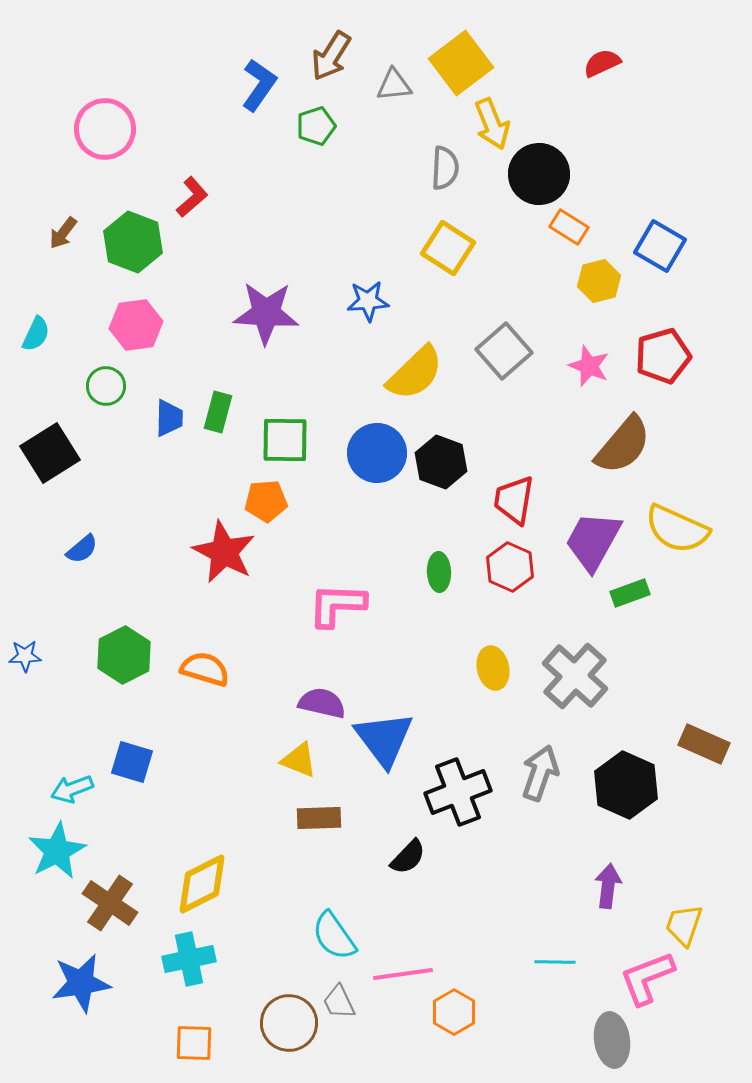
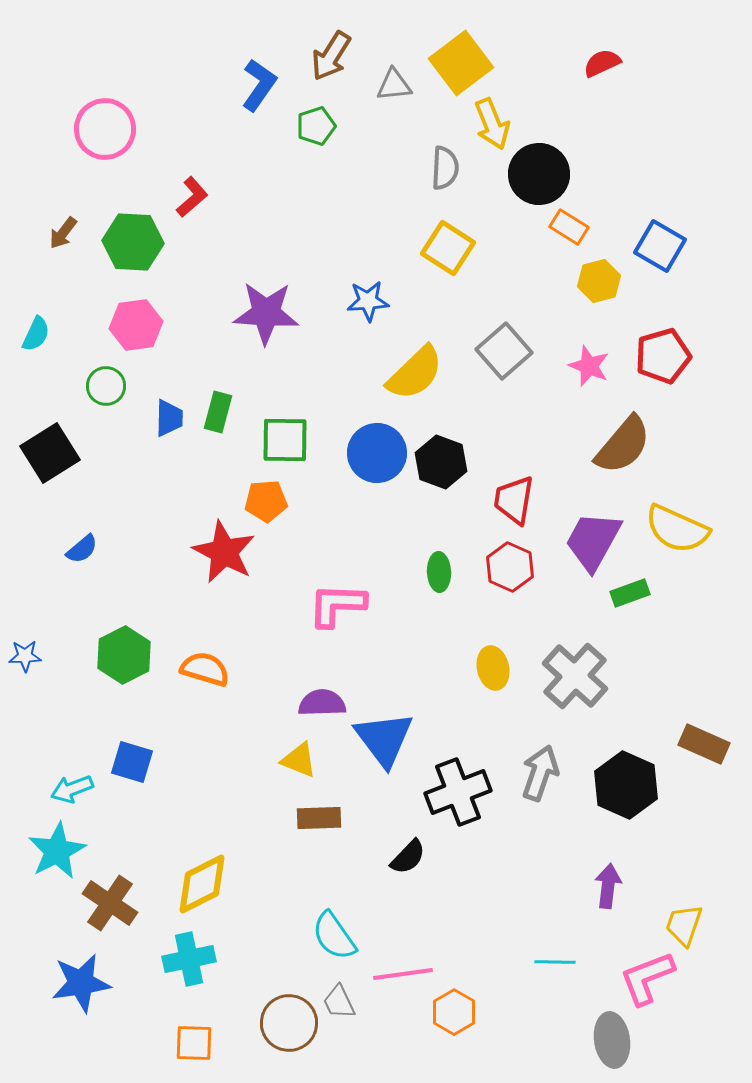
green hexagon at (133, 242): rotated 18 degrees counterclockwise
purple semicircle at (322, 703): rotated 15 degrees counterclockwise
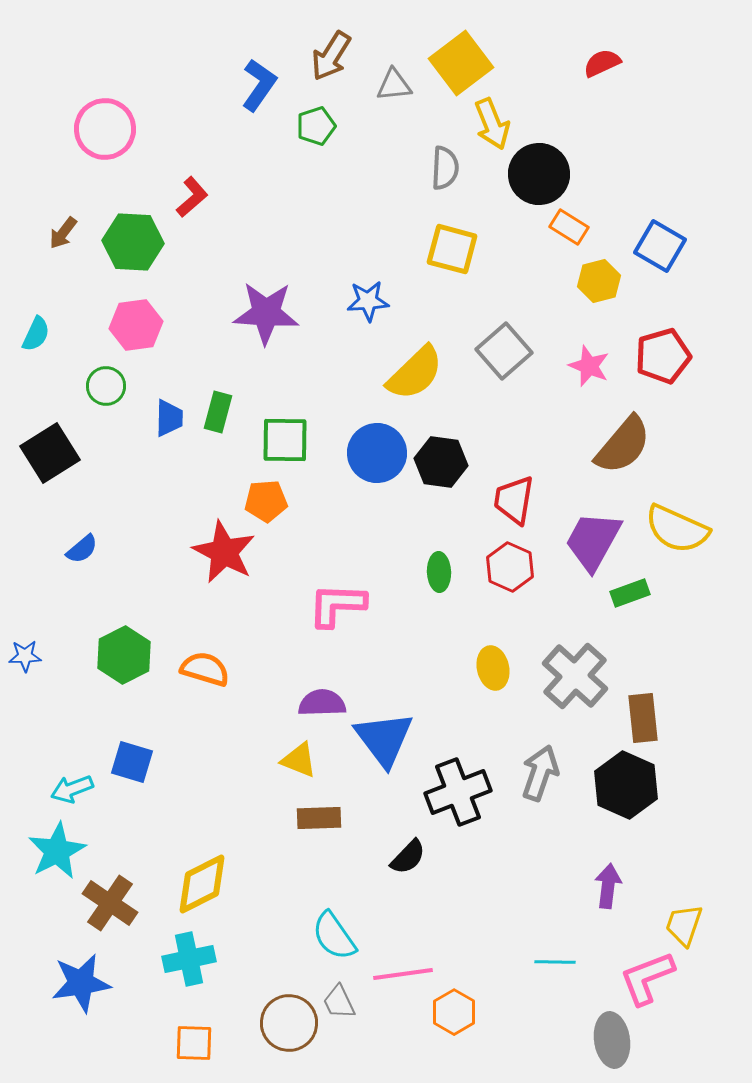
yellow square at (448, 248): moved 4 px right, 1 px down; rotated 18 degrees counterclockwise
black hexagon at (441, 462): rotated 12 degrees counterclockwise
brown rectangle at (704, 744): moved 61 px left, 26 px up; rotated 60 degrees clockwise
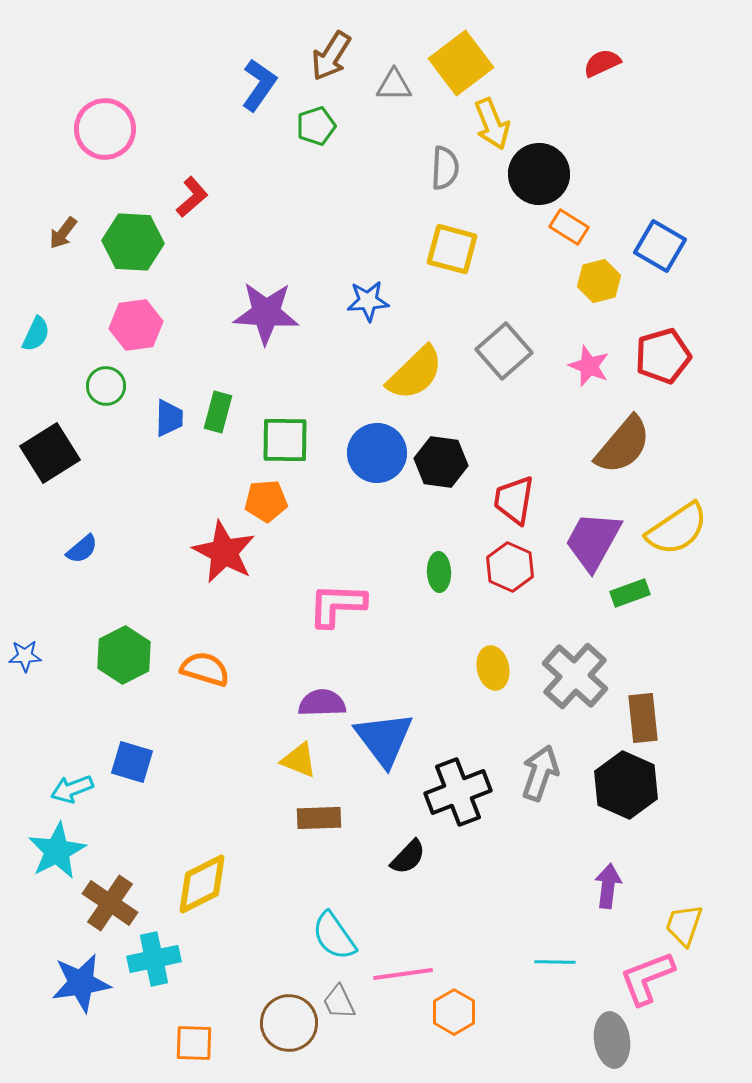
gray triangle at (394, 85): rotated 6 degrees clockwise
yellow semicircle at (677, 529): rotated 58 degrees counterclockwise
cyan cross at (189, 959): moved 35 px left
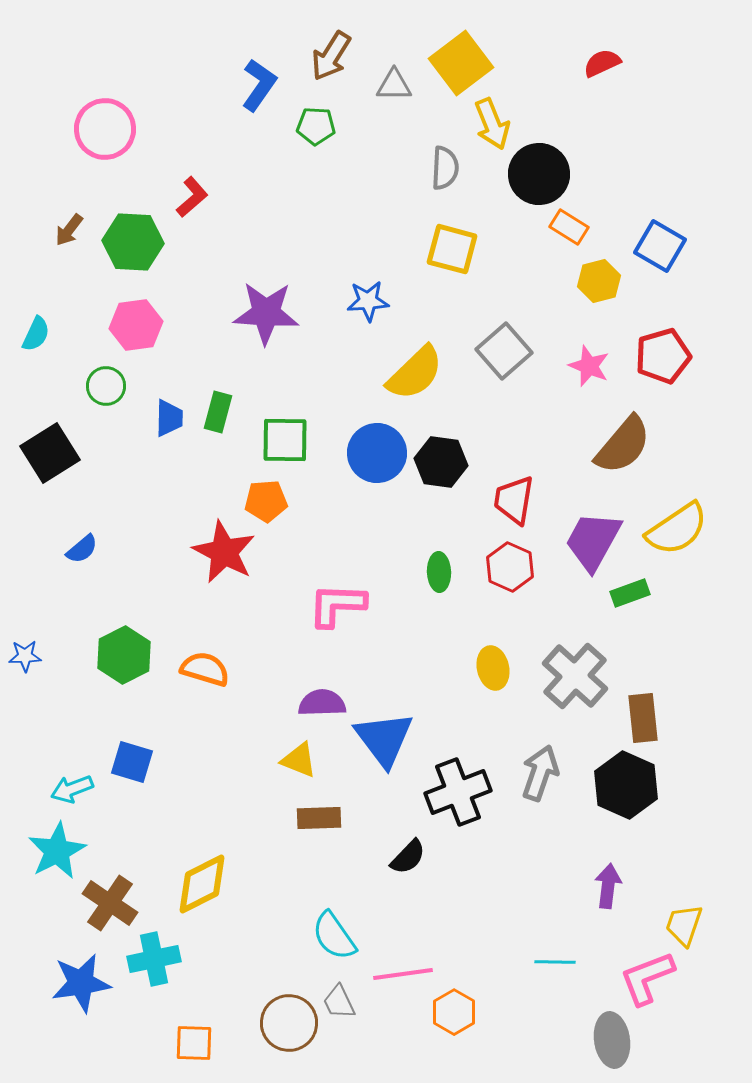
green pentagon at (316, 126): rotated 21 degrees clockwise
brown arrow at (63, 233): moved 6 px right, 3 px up
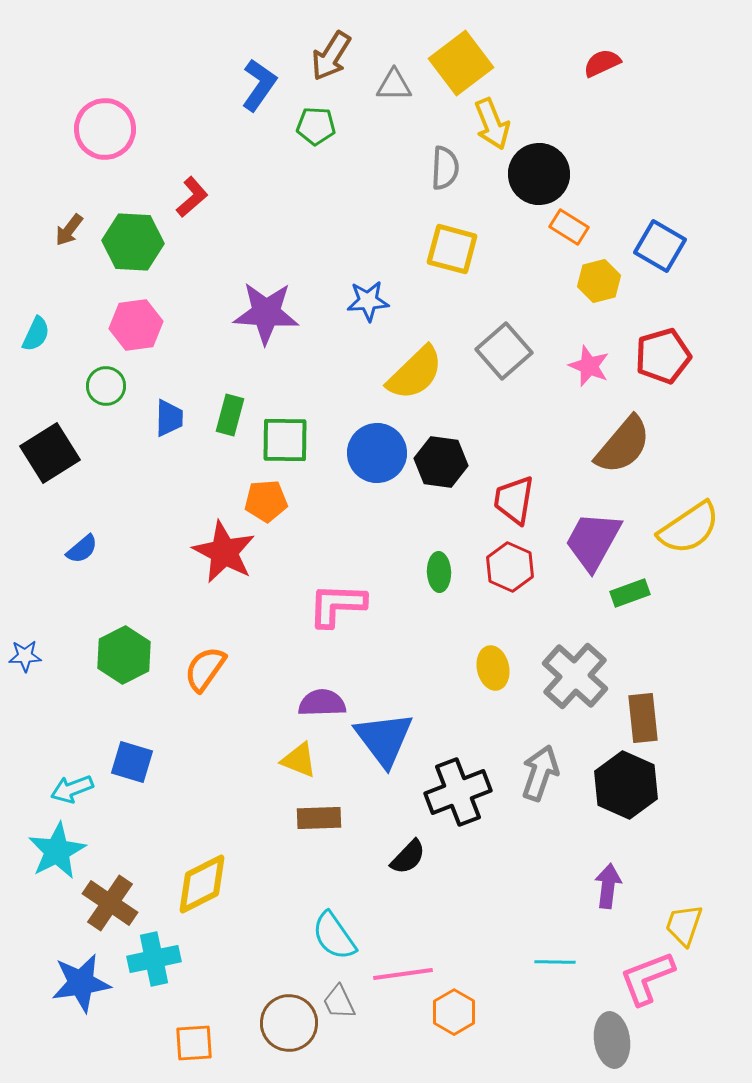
green rectangle at (218, 412): moved 12 px right, 3 px down
yellow semicircle at (677, 529): moved 12 px right, 1 px up
orange semicircle at (205, 669): rotated 72 degrees counterclockwise
orange square at (194, 1043): rotated 6 degrees counterclockwise
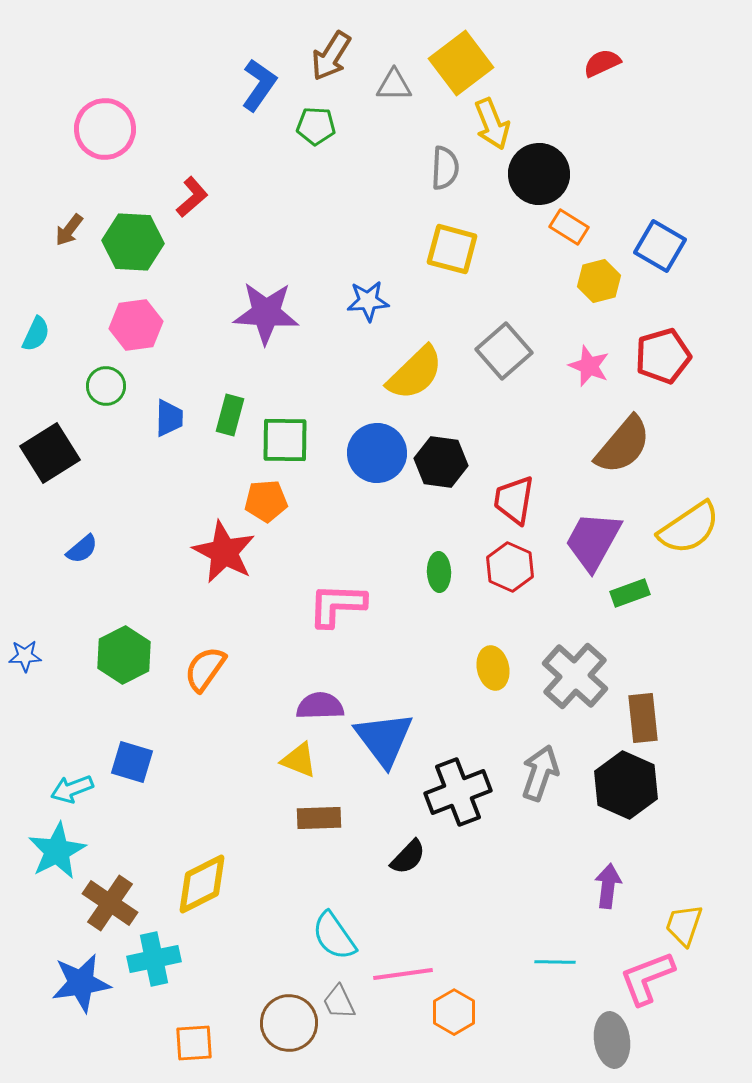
purple semicircle at (322, 703): moved 2 px left, 3 px down
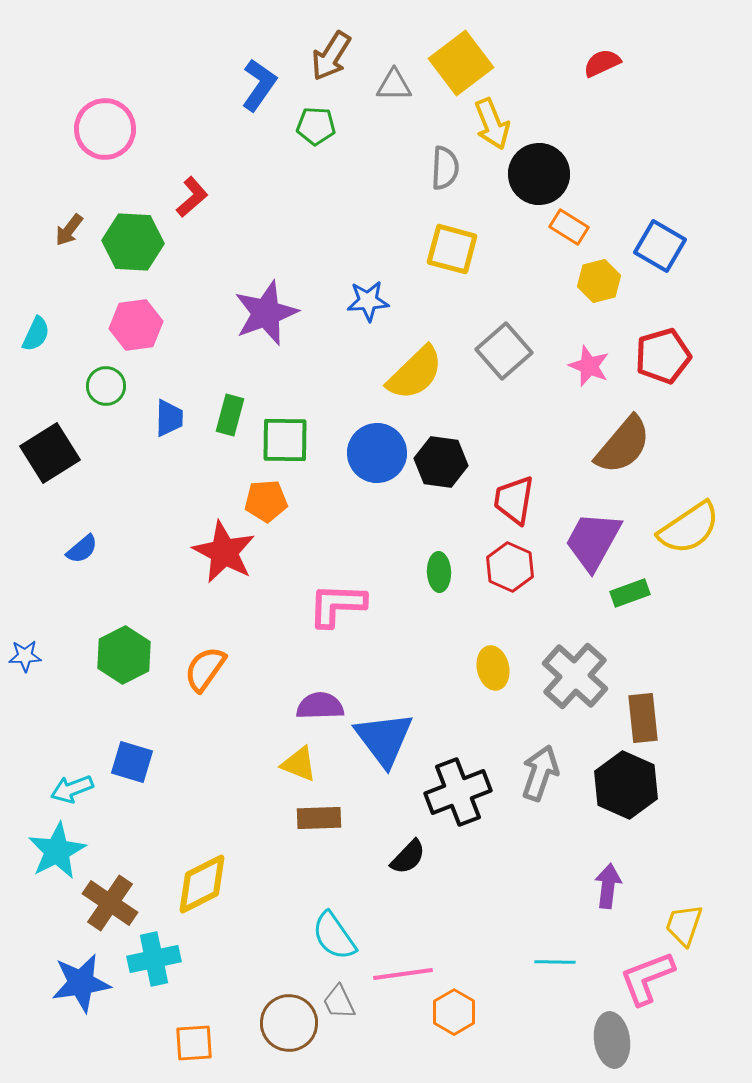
purple star at (266, 313): rotated 24 degrees counterclockwise
yellow triangle at (299, 760): moved 4 px down
